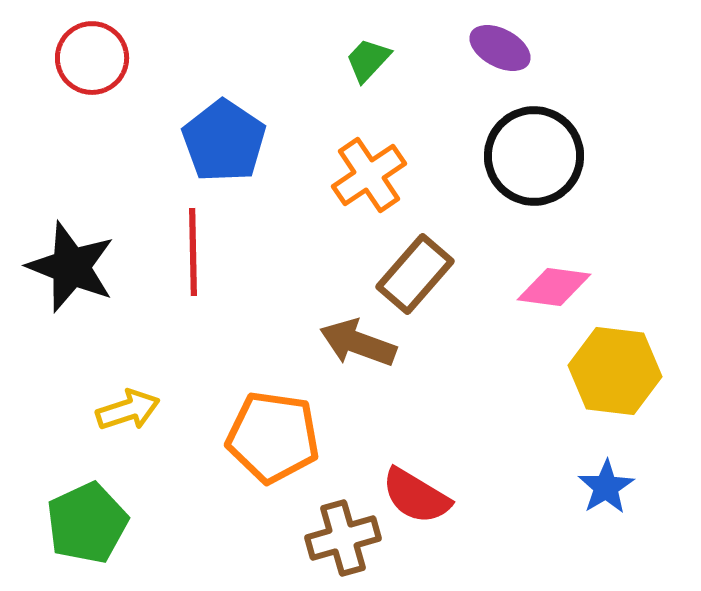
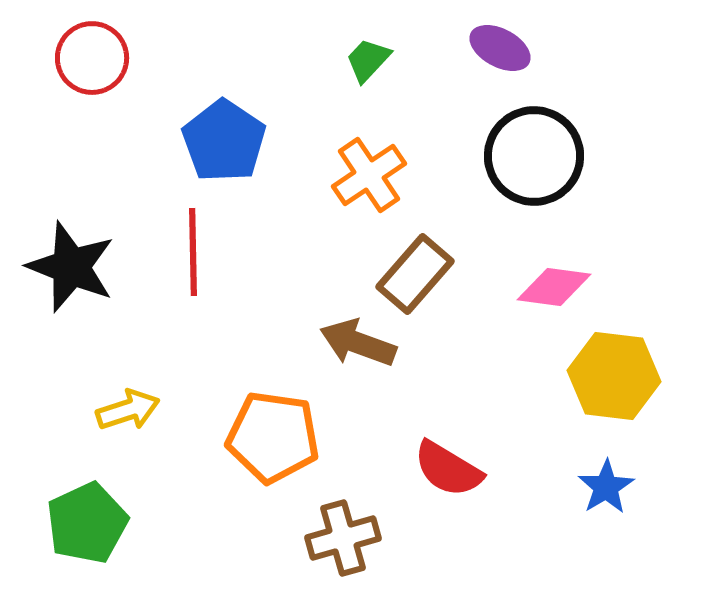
yellow hexagon: moved 1 px left, 5 px down
red semicircle: moved 32 px right, 27 px up
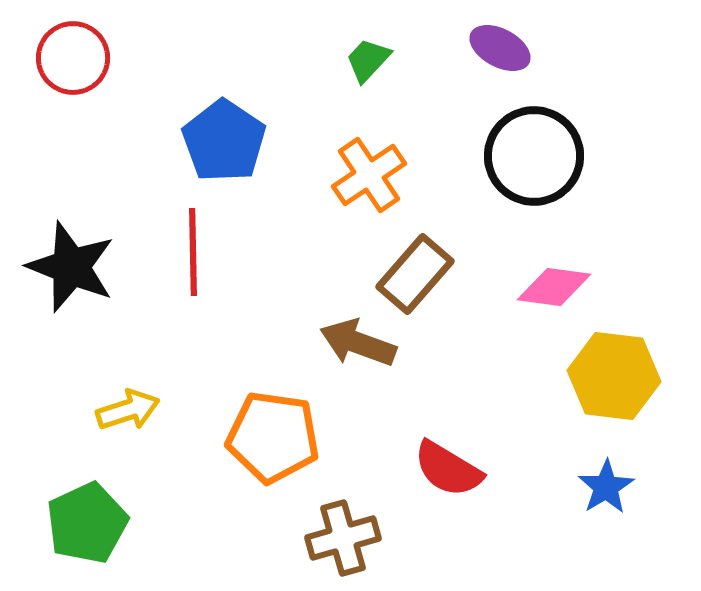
red circle: moved 19 px left
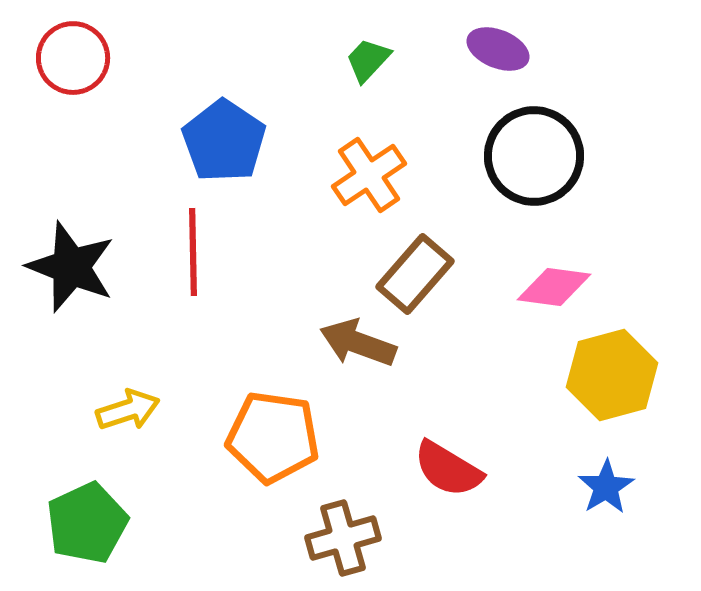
purple ellipse: moved 2 px left, 1 px down; rotated 6 degrees counterclockwise
yellow hexagon: moved 2 px left, 1 px up; rotated 22 degrees counterclockwise
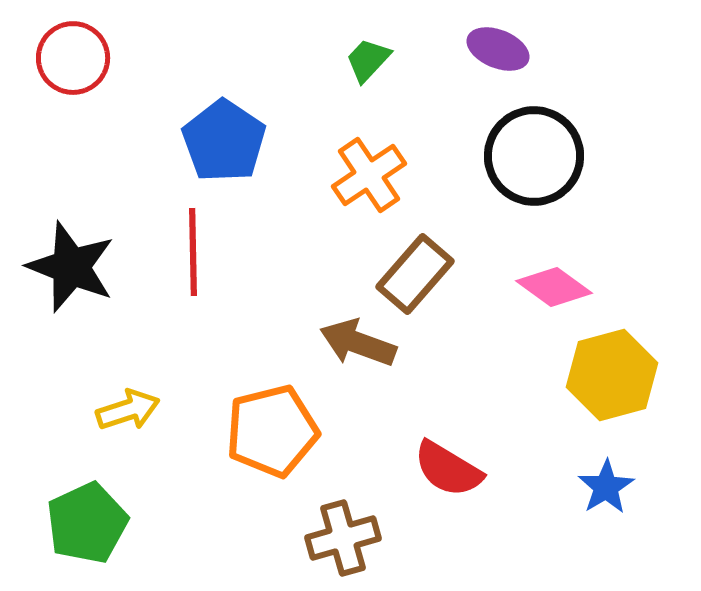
pink diamond: rotated 28 degrees clockwise
orange pentagon: moved 1 px left, 6 px up; rotated 22 degrees counterclockwise
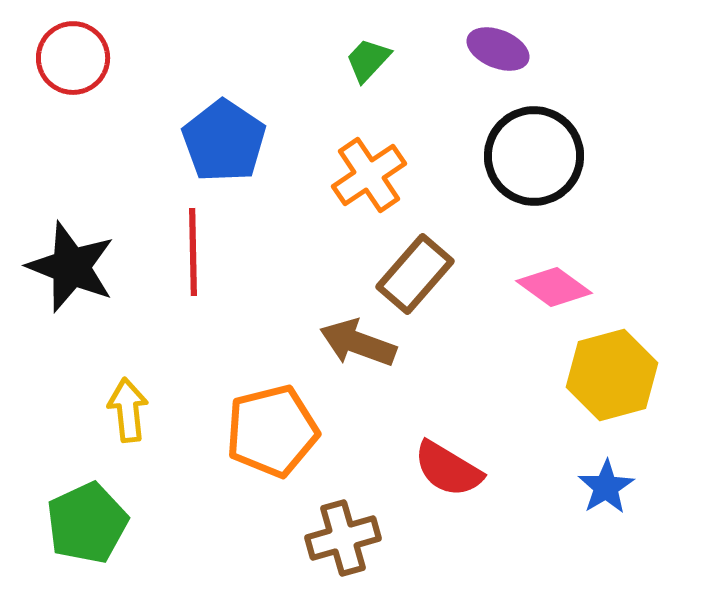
yellow arrow: rotated 78 degrees counterclockwise
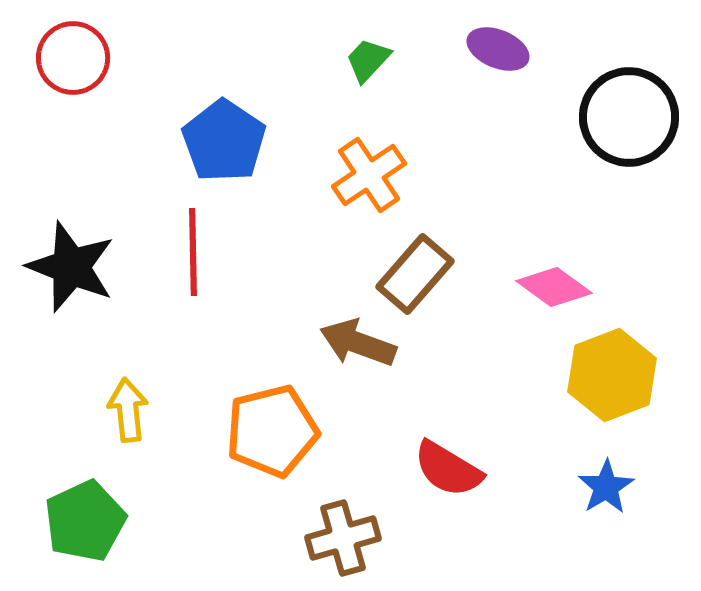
black circle: moved 95 px right, 39 px up
yellow hexagon: rotated 6 degrees counterclockwise
green pentagon: moved 2 px left, 2 px up
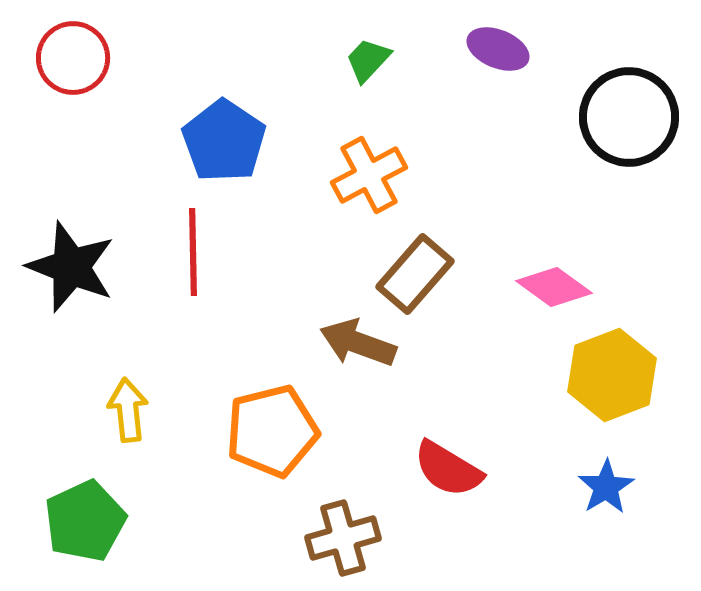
orange cross: rotated 6 degrees clockwise
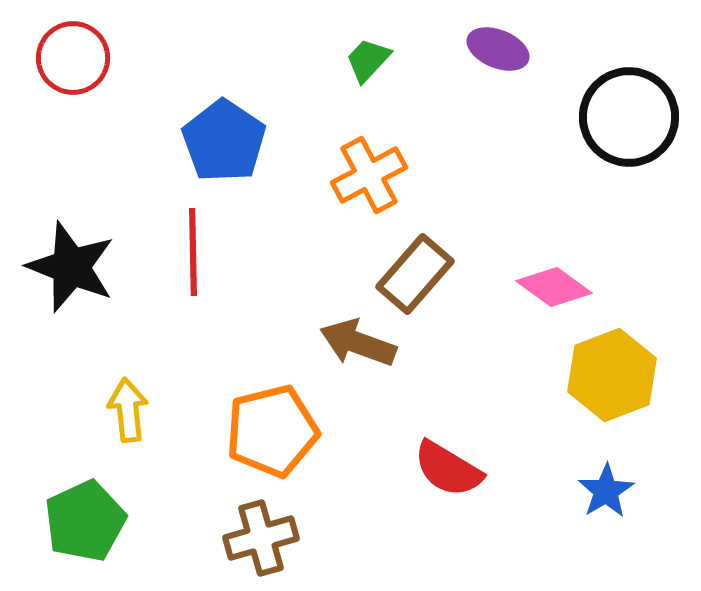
blue star: moved 4 px down
brown cross: moved 82 px left
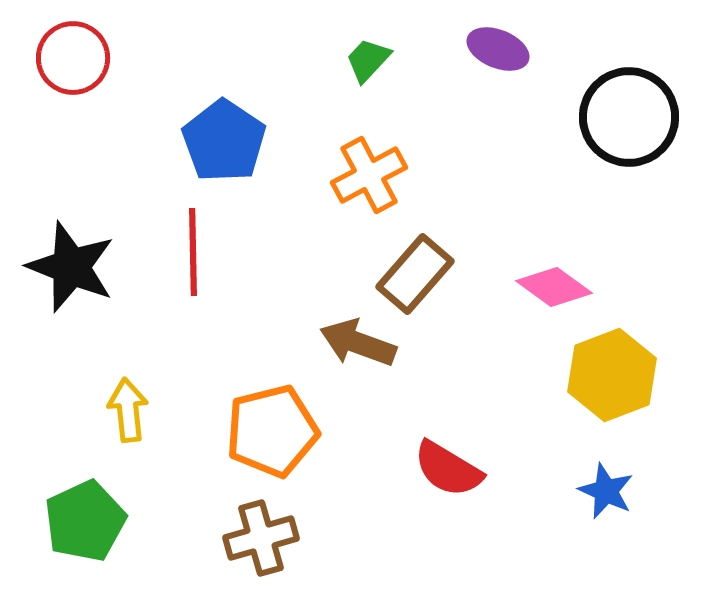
blue star: rotated 16 degrees counterclockwise
